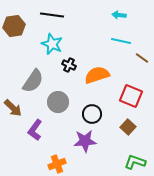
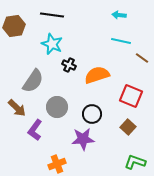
gray circle: moved 1 px left, 5 px down
brown arrow: moved 4 px right
purple star: moved 2 px left, 2 px up
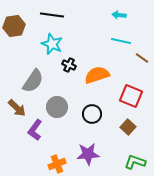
purple star: moved 5 px right, 15 px down
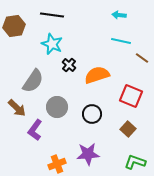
black cross: rotated 16 degrees clockwise
brown square: moved 2 px down
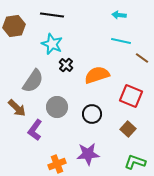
black cross: moved 3 px left
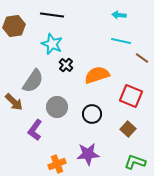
brown arrow: moved 3 px left, 6 px up
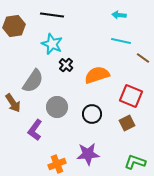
brown line: moved 1 px right
brown arrow: moved 1 px left, 1 px down; rotated 12 degrees clockwise
brown square: moved 1 px left, 6 px up; rotated 21 degrees clockwise
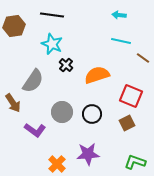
gray circle: moved 5 px right, 5 px down
purple L-shape: rotated 90 degrees counterclockwise
orange cross: rotated 24 degrees counterclockwise
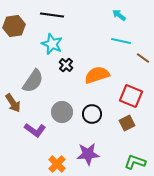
cyan arrow: rotated 32 degrees clockwise
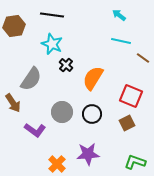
orange semicircle: moved 4 px left, 3 px down; rotated 40 degrees counterclockwise
gray semicircle: moved 2 px left, 2 px up
